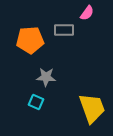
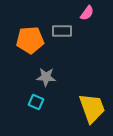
gray rectangle: moved 2 px left, 1 px down
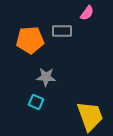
yellow trapezoid: moved 2 px left, 8 px down
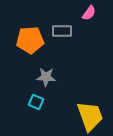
pink semicircle: moved 2 px right
